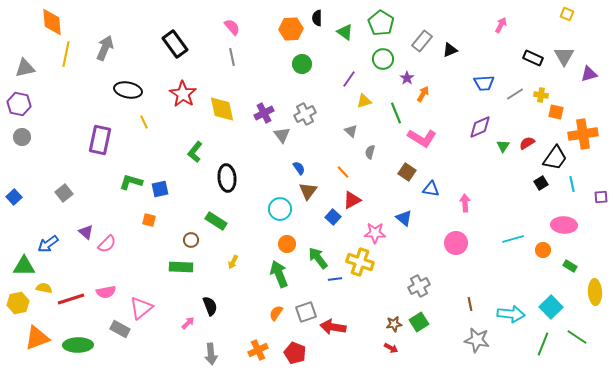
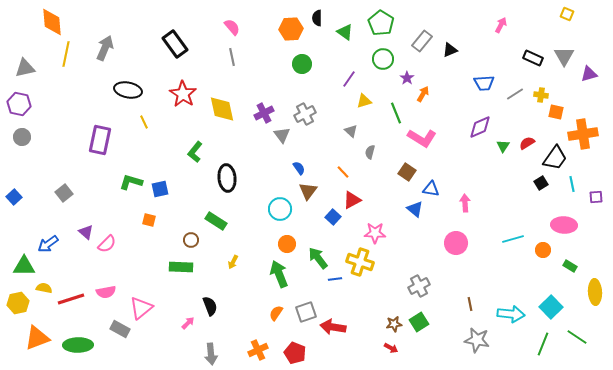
purple square at (601, 197): moved 5 px left
blue triangle at (404, 218): moved 11 px right, 9 px up
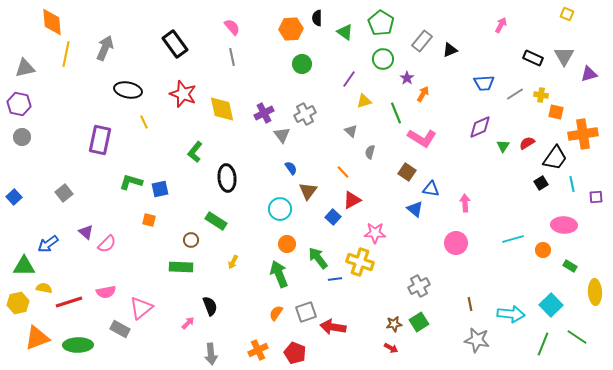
red star at (183, 94): rotated 12 degrees counterclockwise
blue semicircle at (299, 168): moved 8 px left
red line at (71, 299): moved 2 px left, 3 px down
cyan square at (551, 307): moved 2 px up
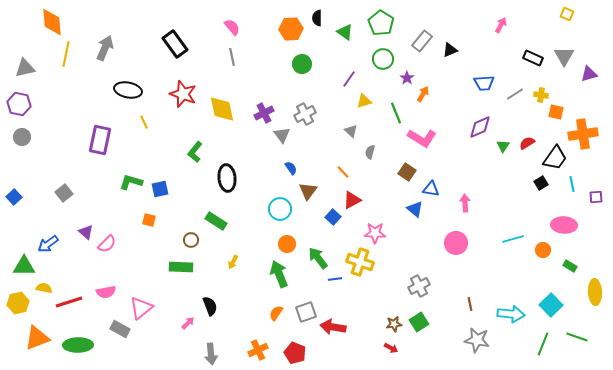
green line at (577, 337): rotated 15 degrees counterclockwise
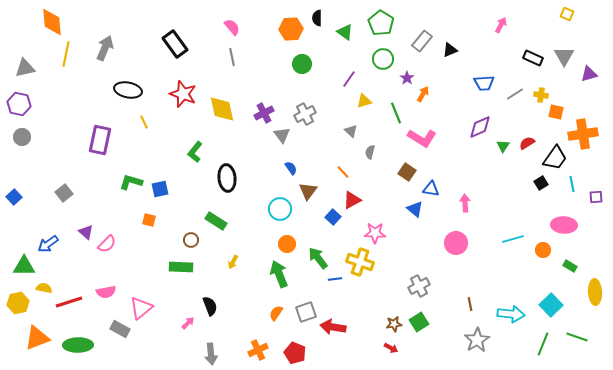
gray star at (477, 340): rotated 30 degrees clockwise
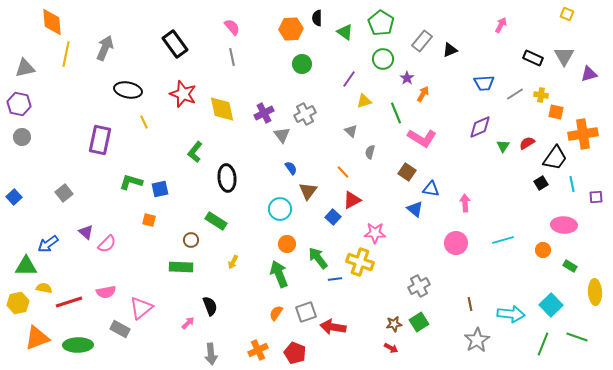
cyan line at (513, 239): moved 10 px left, 1 px down
green triangle at (24, 266): moved 2 px right
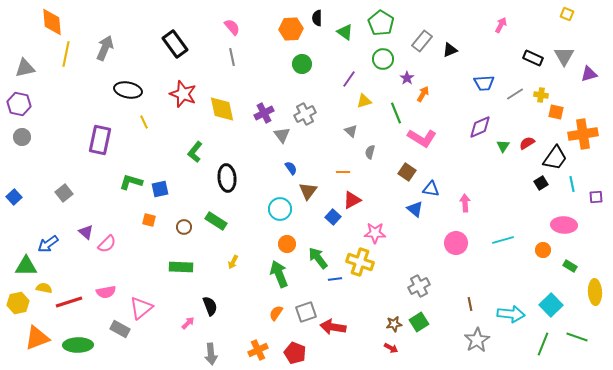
orange line at (343, 172): rotated 48 degrees counterclockwise
brown circle at (191, 240): moved 7 px left, 13 px up
